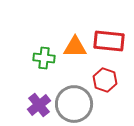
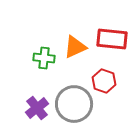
red rectangle: moved 3 px right, 2 px up
orange triangle: rotated 25 degrees counterclockwise
red hexagon: moved 1 px left, 1 px down
purple cross: moved 2 px left, 3 px down
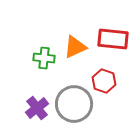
red rectangle: moved 1 px right
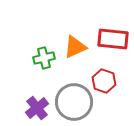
green cross: rotated 20 degrees counterclockwise
gray circle: moved 2 px up
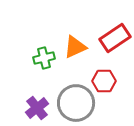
red rectangle: moved 2 px right, 1 px up; rotated 40 degrees counterclockwise
red hexagon: rotated 20 degrees counterclockwise
gray circle: moved 2 px right, 1 px down
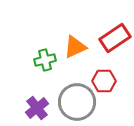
green cross: moved 1 px right, 2 px down
gray circle: moved 1 px right, 1 px up
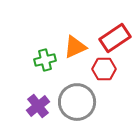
red hexagon: moved 12 px up
purple cross: moved 1 px right, 2 px up
